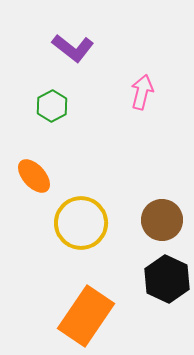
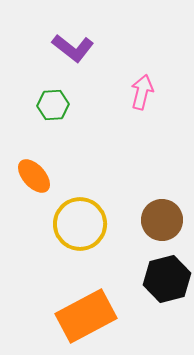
green hexagon: moved 1 px right, 1 px up; rotated 24 degrees clockwise
yellow circle: moved 1 px left, 1 px down
black hexagon: rotated 21 degrees clockwise
orange rectangle: rotated 28 degrees clockwise
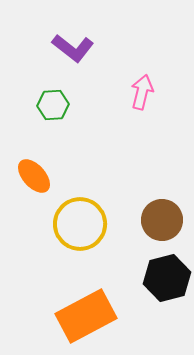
black hexagon: moved 1 px up
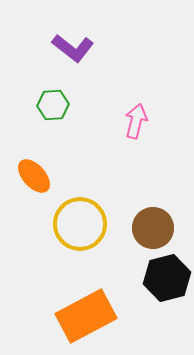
pink arrow: moved 6 px left, 29 px down
brown circle: moved 9 px left, 8 px down
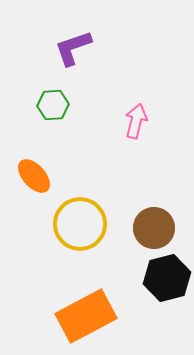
purple L-shape: rotated 123 degrees clockwise
brown circle: moved 1 px right
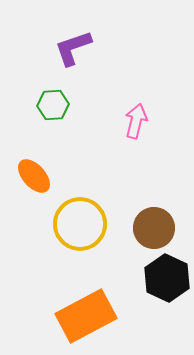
black hexagon: rotated 21 degrees counterclockwise
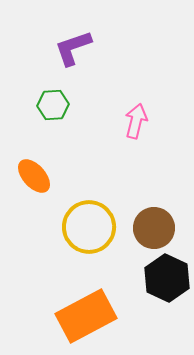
yellow circle: moved 9 px right, 3 px down
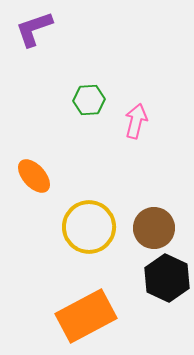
purple L-shape: moved 39 px left, 19 px up
green hexagon: moved 36 px right, 5 px up
